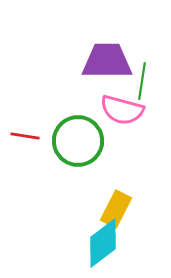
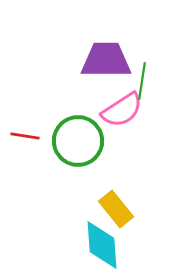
purple trapezoid: moved 1 px left, 1 px up
pink semicircle: rotated 48 degrees counterclockwise
yellow rectangle: rotated 66 degrees counterclockwise
cyan diamond: moved 1 px left, 2 px down; rotated 57 degrees counterclockwise
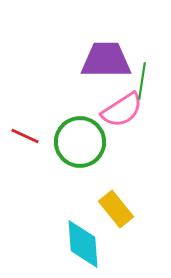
red line: rotated 16 degrees clockwise
green circle: moved 2 px right, 1 px down
cyan diamond: moved 19 px left, 1 px up
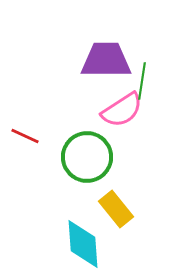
green circle: moved 7 px right, 15 px down
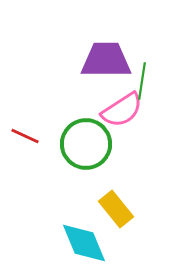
green circle: moved 1 px left, 13 px up
cyan diamond: moved 1 px right, 1 px up; rotated 18 degrees counterclockwise
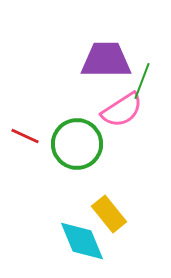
green line: rotated 12 degrees clockwise
green circle: moved 9 px left
yellow rectangle: moved 7 px left, 5 px down
cyan diamond: moved 2 px left, 2 px up
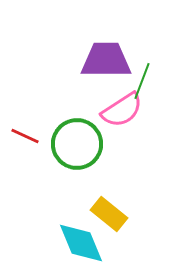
yellow rectangle: rotated 12 degrees counterclockwise
cyan diamond: moved 1 px left, 2 px down
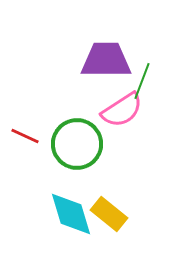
cyan diamond: moved 10 px left, 29 px up; rotated 6 degrees clockwise
